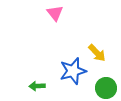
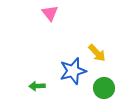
pink triangle: moved 5 px left
green circle: moved 2 px left
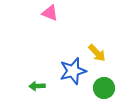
pink triangle: rotated 30 degrees counterclockwise
